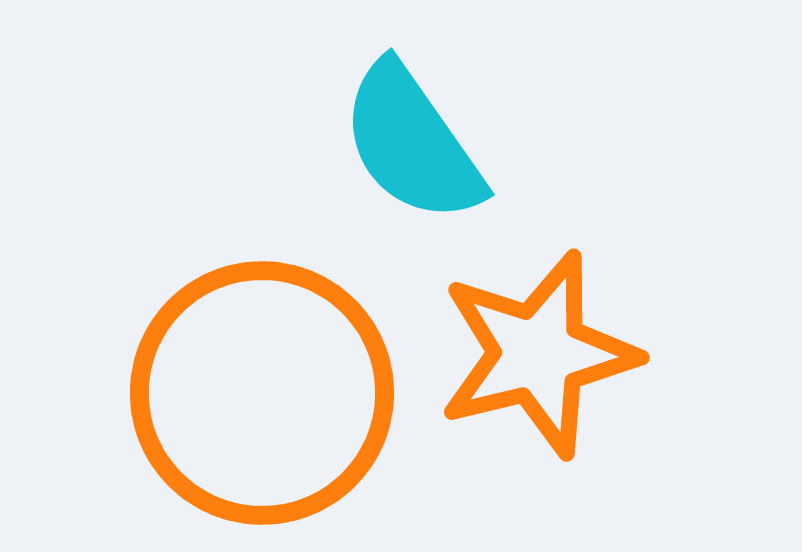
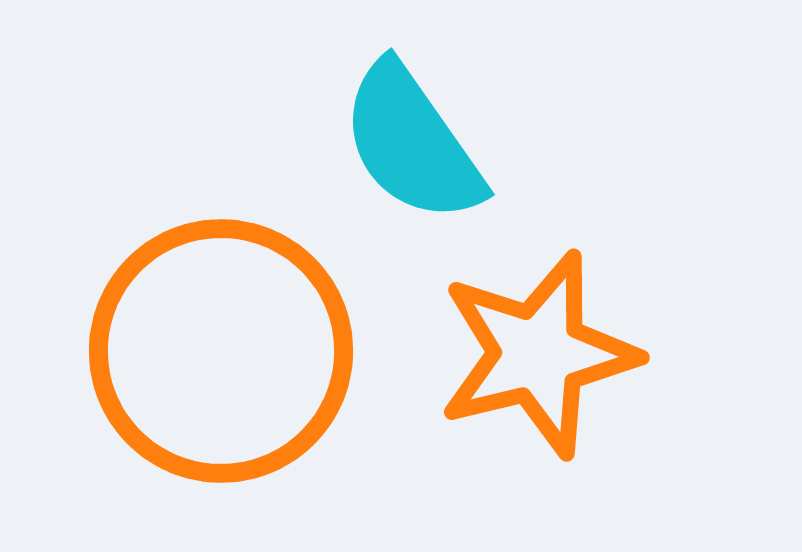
orange circle: moved 41 px left, 42 px up
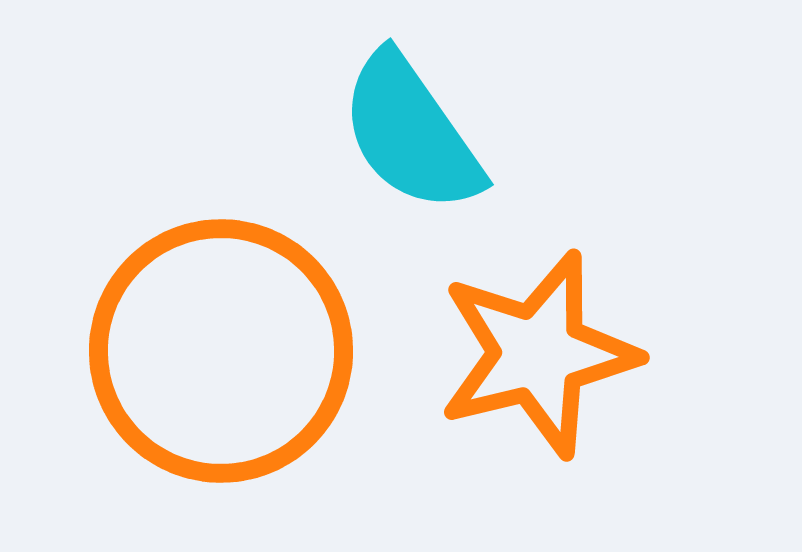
cyan semicircle: moved 1 px left, 10 px up
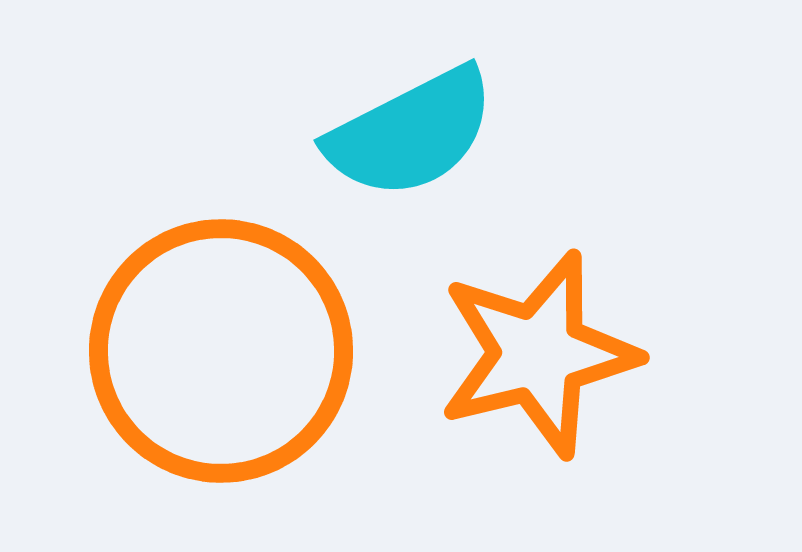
cyan semicircle: rotated 82 degrees counterclockwise
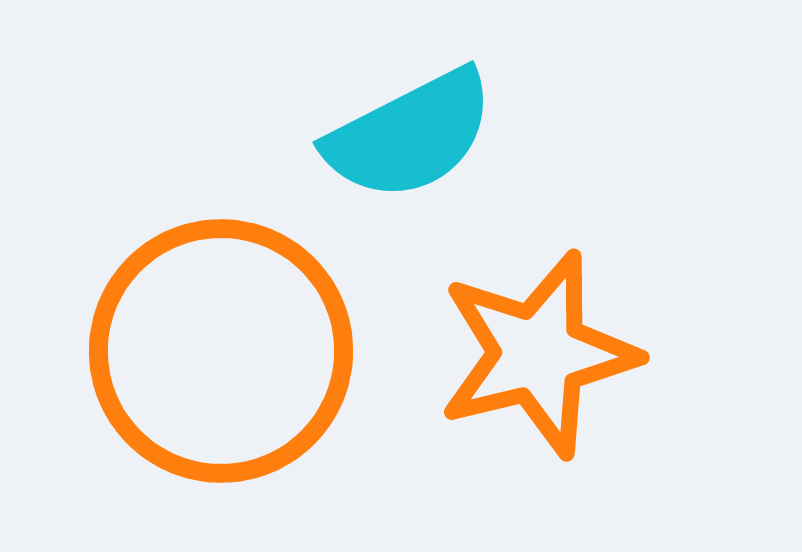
cyan semicircle: moved 1 px left, 2 px down
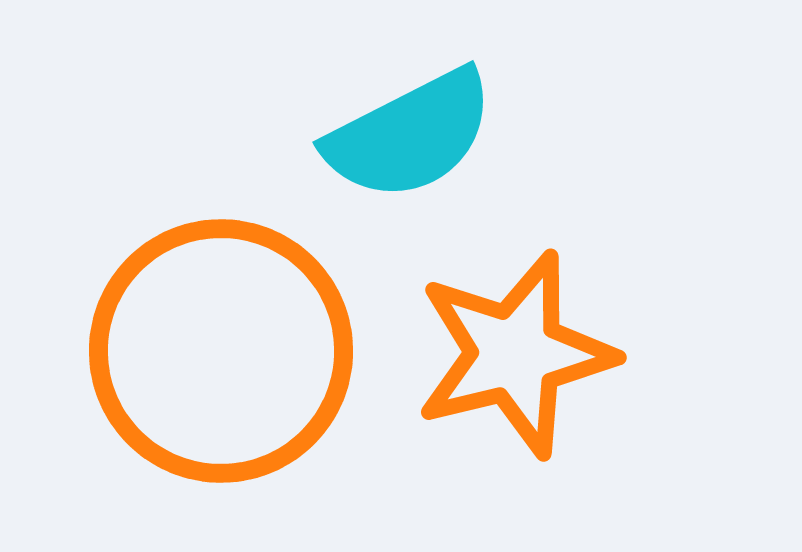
orange star: moved 23 px left
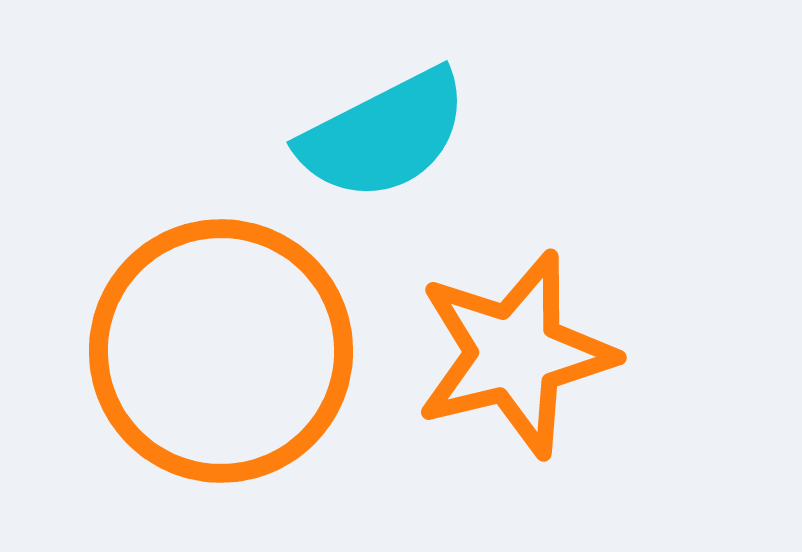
cyan semicircle: moved 26 px left
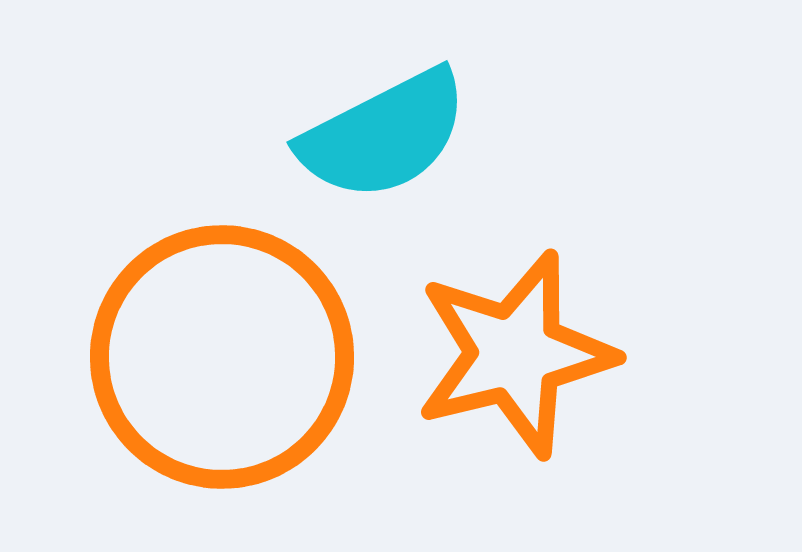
orange circle: moved 1 px right, 6 px down
